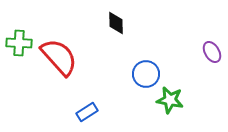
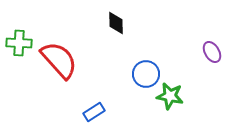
red semicircle: moved 3 px down
green star: moved 4 px up
blue rectangle: moved 7 px right
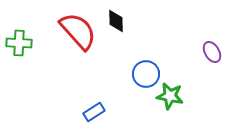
black diamond: moved 2 px up
red semicircle: moved 19 px right, 29 px up
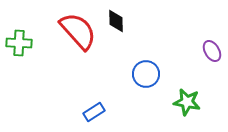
purple ellipse: moved 1 px up
green star: moved 17 px right, 6 px down
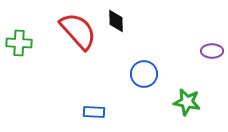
purple ellipse: rotated 60 degrees counterclockwise
blue circle: moved 2 px left
blue rectangle: rotated 35 degrees clockwise
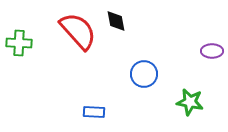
black diamond: rotated 10 degrees counterclockwise
green star: moved 3 px right
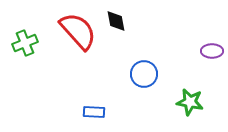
green cross: moved 6 px right; rotated 25 degrees counterclockwise
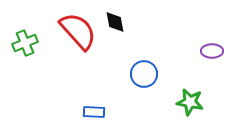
black diamond: moved 1 px left, 1 px down
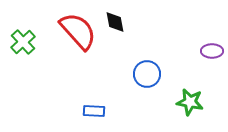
green cross: moved 2 px left, 1 px up; rotated 20 degrees counterclockwise
blue circle: moved 3 px right
blue rectangle: moved 1 px up
